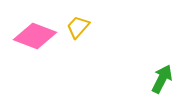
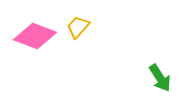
green arrow: moved 2 px left, 1 px up; rotated 120 degrees clockwise
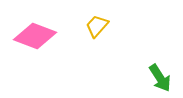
yellow trapezoid: moved 19 px right, 1 px up
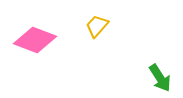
pink diamond: moved 4 px down
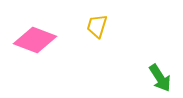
yellow trapezoid: rotated 25 degrees counterclockwise
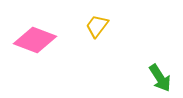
yellow trapezoid: rotated 20 degrees clockwise
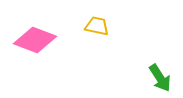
yellow trapezoid: rotated 65 degrees clockwise
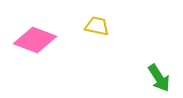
green arrow: moved 1 px left
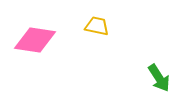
pink diamond: rotated 12 degrees counterclockwise
